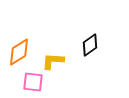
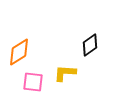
yellow L-shape: moved 12 px right, 12 px down
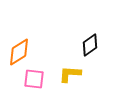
yellow L-shape: moved 5 px right, 1 px down
pink square: moved 1 px right, 3 px up
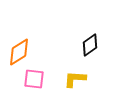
yellow L-shape: moved 5 px right, 5 px down
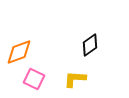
orange diamond: rotated 12 degrees clockwise
pink square: rotated 20 degrees clockwise
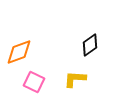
pink square: moved 3 px down
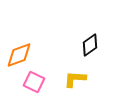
orange diamond: moved 3 px down
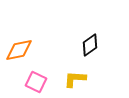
orange diamond: moved 5 px up; rotated 8 degrees clockwise
pink square: moved 2 px right
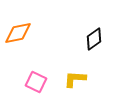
black diamond: moved 4 px right, 6 px up
orange diamond: moved 1 px left, 17 px up
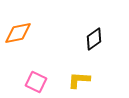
yellow L-shape: moved 4 px right, 1 px down
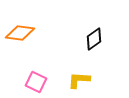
orange diamond: moved 2 px right; rotated 20 degrees clockwise
